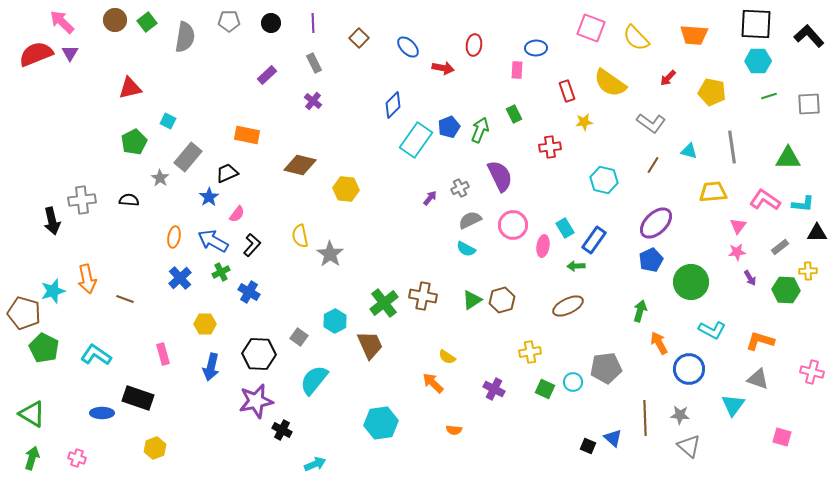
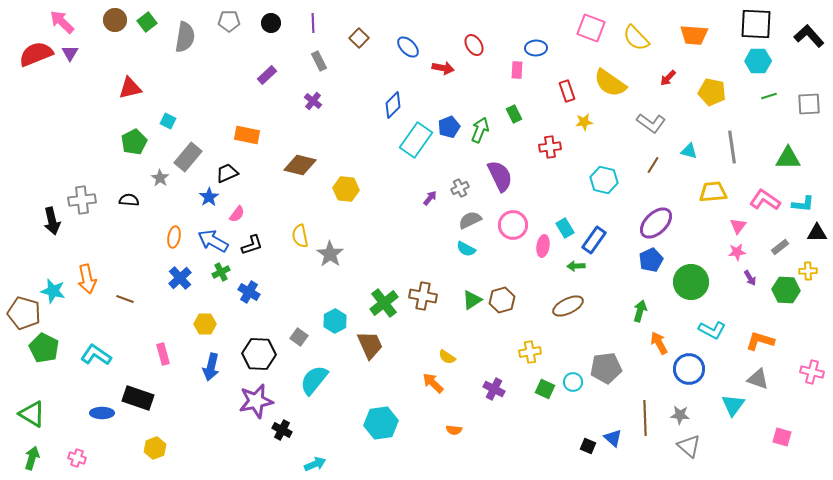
red ellipse at (474, 45): rotated 40 degrees counterclockwise
gray rectangle at (314, 63): moved 5 px right, 2 px up
black L-shape at (252, 245): rotated 30 degrees clockwise
cyan star at (53, 291): rotated 30 degrees clockwise
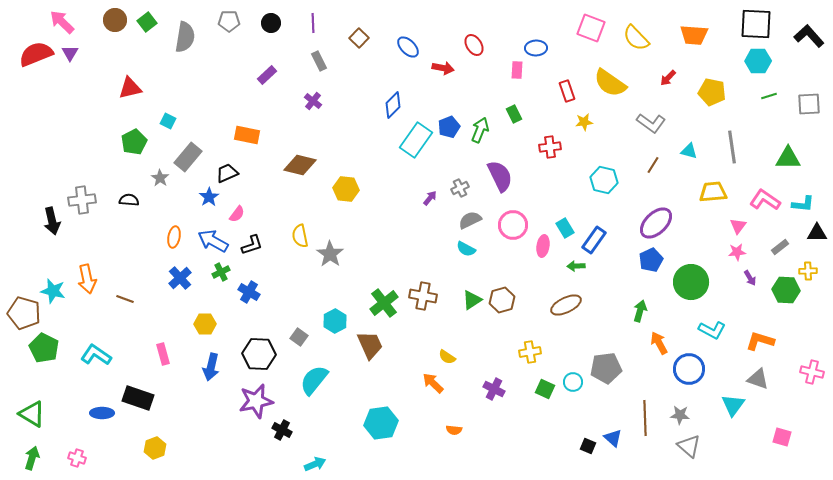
brown ellipse at (568, 306): moved 2 px left, 1 px up
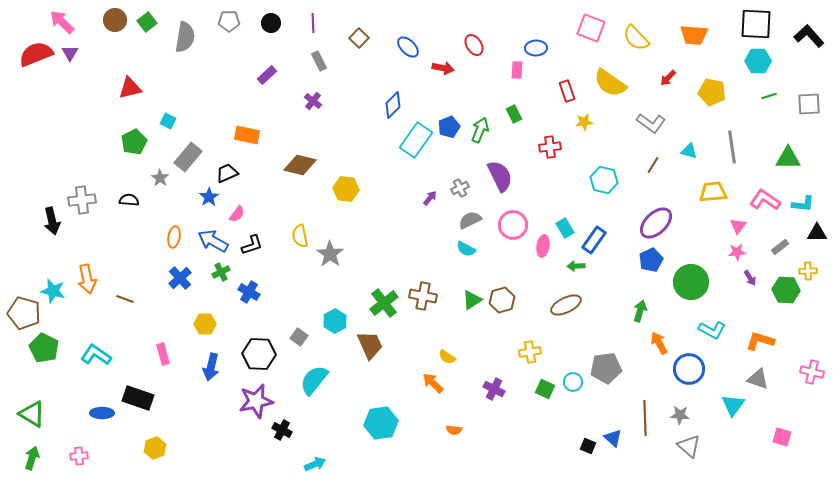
pink cross at (77, 458): moved 2 px right, 2 px up; rotated 24 degrees counterclockwise
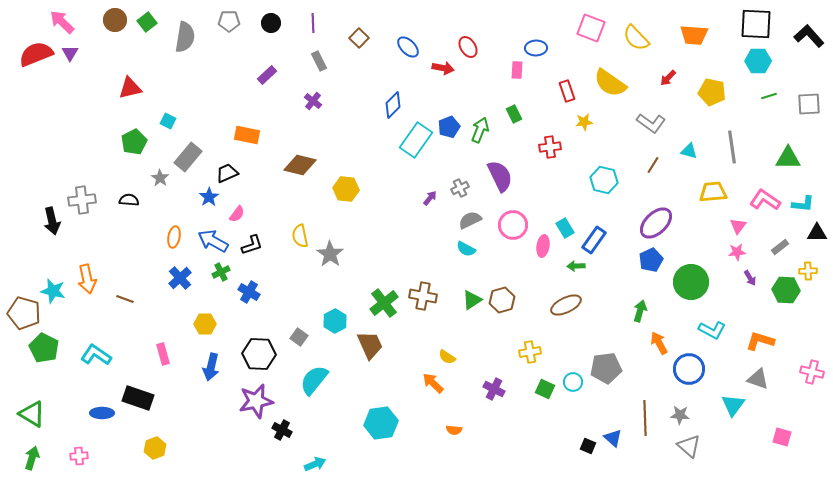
red ellipse at (474, 45): moved 6 px left, 2 px down
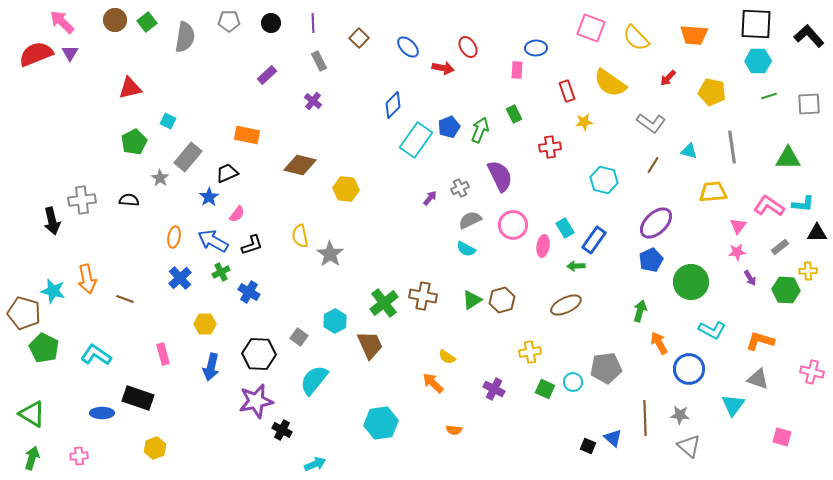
pink L-shape at (765, 200): moved 4 px right, 6 px down
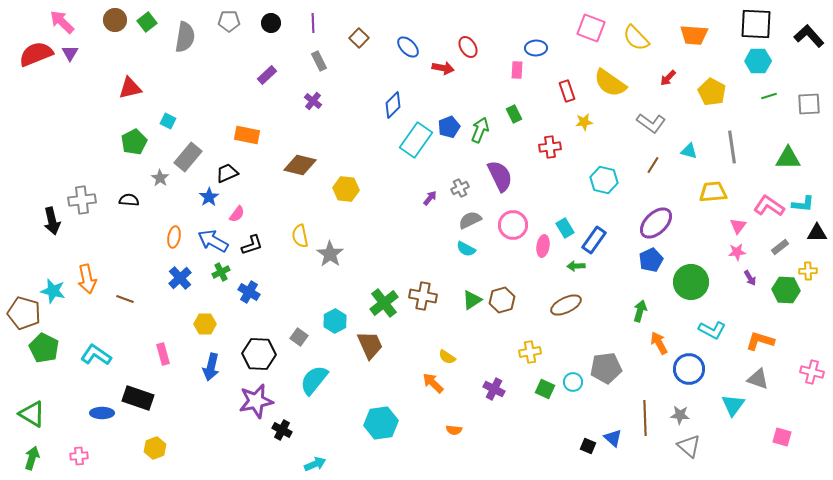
yellow pentagon at (712, 92): rotated 16 degrees clockwise
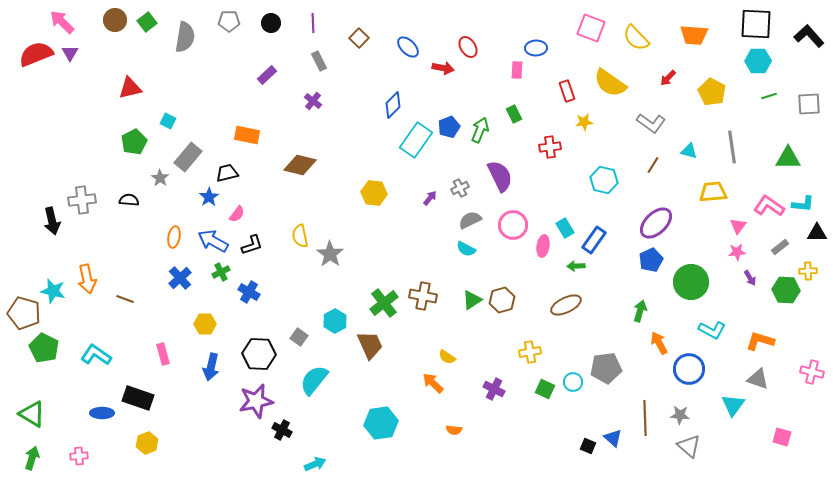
black trapezoid at (227, 173): rotated 10 degrees clockwise
yellow hexagon at (346, 189): moved 28 px right, 4 px down
yellow hexagon at (155, 448): moved 8 px left, 5 px up
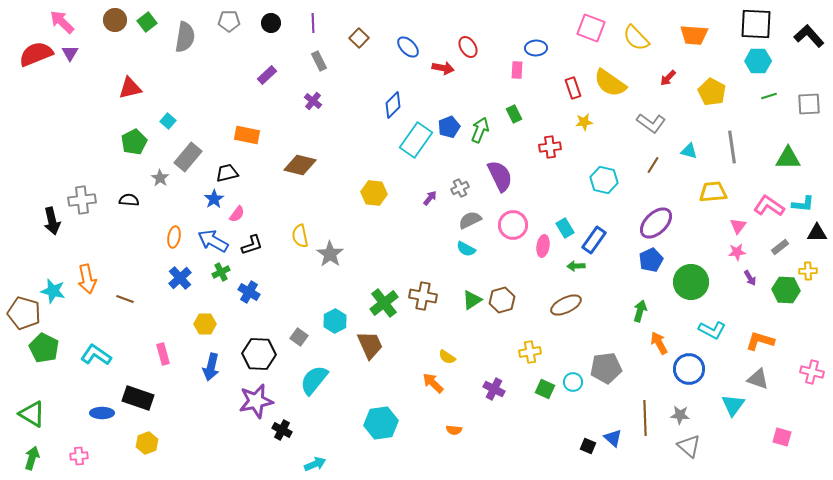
red rectangle at (567, 91): moved 6 px right, 3 px up
cyan square at (168, 121): rotated 14 degrees clockwise
blue star at (209, 197): moved 5 px right, 2 px down
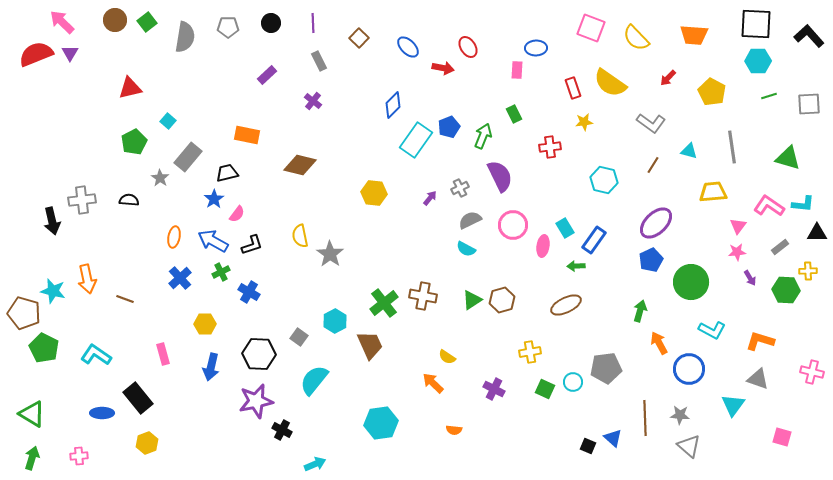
gray pentagon at (229, 21): moved 1 px left, 6 px down
green arrow at (480, 130): moved 3 px right, 6 px down
green triangle at (788, 158): rotated 16 degrees clockwise
black rectangle at (138, 398): rotated 32 degrees clockwise
